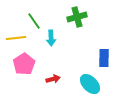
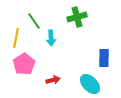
yellow line: rotated 72 degrees counterclockwise
red arrow: moved 1 px down
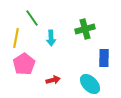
green cross: moved 8 px right, 12 px down
green line: moved 2 px left, 3 px up
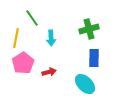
green cross: moved 4 px right
blue rectangle: moved 10 px left
pink pentagon: moved 1 px left, 1 px up
red arrow: moved 4 px left, 8 px up
cyan ellipse: moved 5 px left
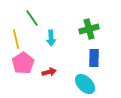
yellow line: moved 1 px down; rotated 24 degrees counterclockwise
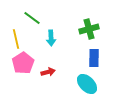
green line: rotated 18 degrees counterclockwise
red arrow: moved 1 px left
cyan ellipse: moved 2 px right
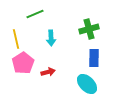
green line: moved 3 px right, 4 px up; rotated 60 degrees counterclockwise
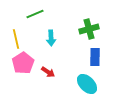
blue rectangle: moved 1 px right, 1 px up
red arrow: rotated 48 degrees clockwise
